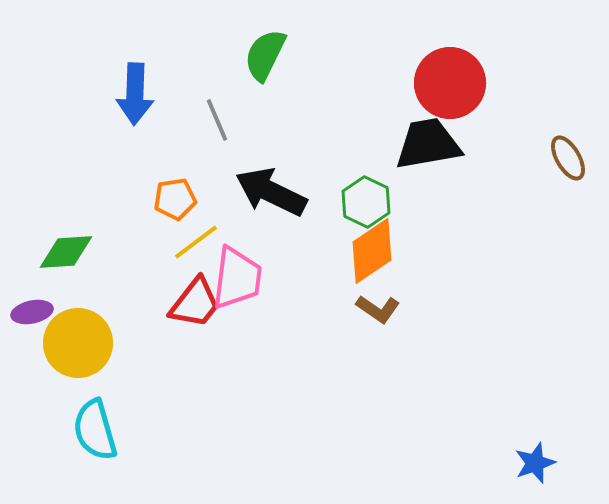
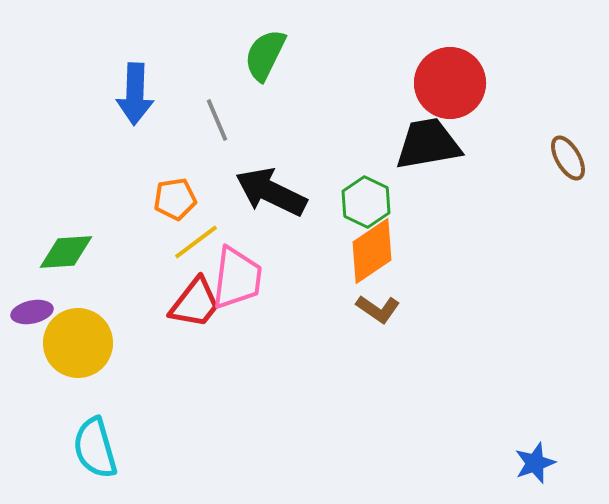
cyan semicircle: moved 18 px down
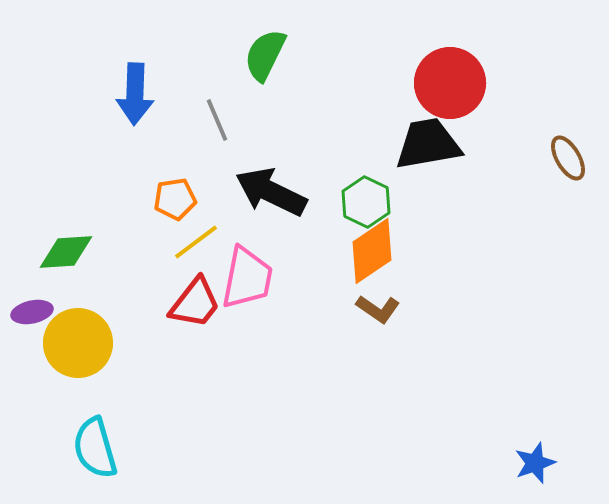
pink trapezoid: moved 10 px right; rotated 4 degrees clockwise
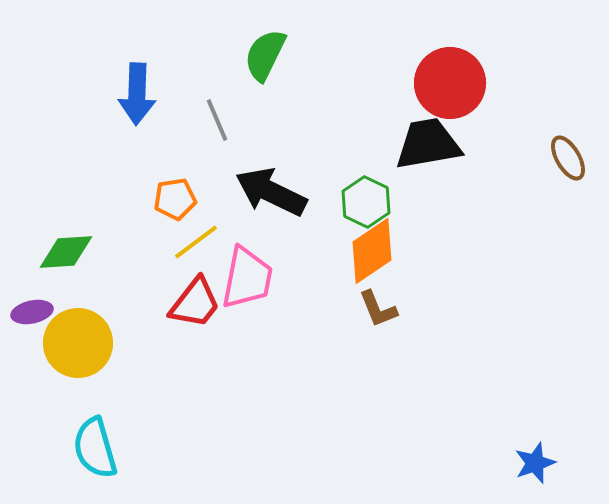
blue arrow: moved 2 px right
brown L-shape: rotated 33 degrees clockwise
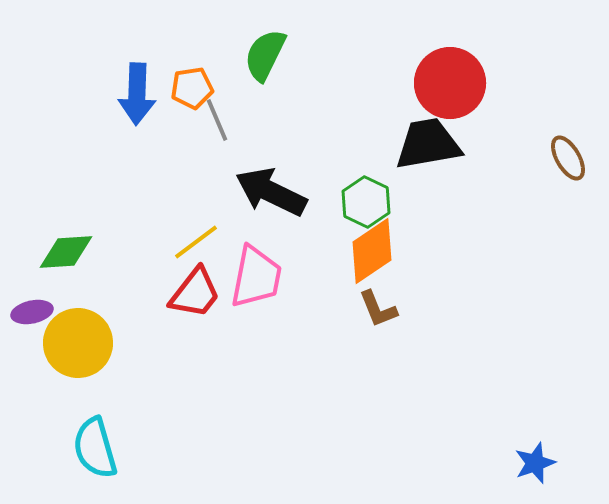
orange pentagon: moved 17 px right, 111 px up
pink trapezoid: moved 9 px right, 1 px up
red trapezoid: moved 10 px up
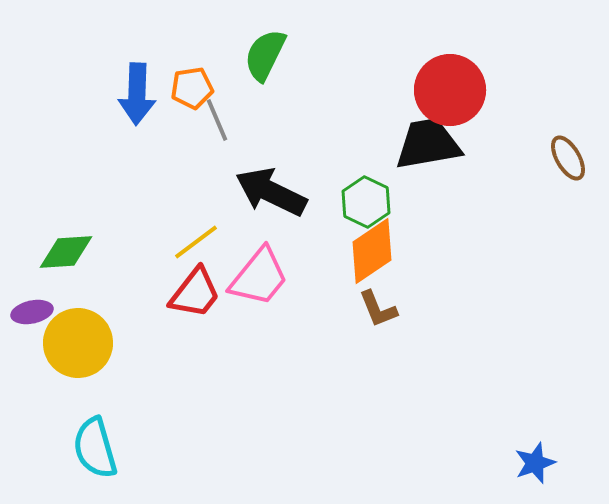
red circle: moved 7 px down
pink trapezoid: moved 3 px right; rotated 28 degrees clockwise
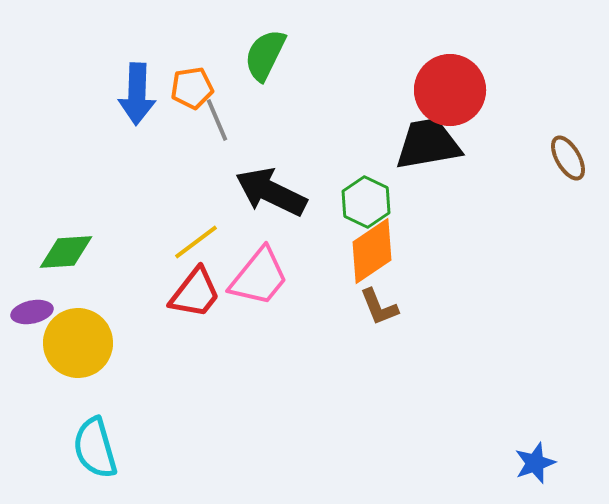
brown L-shape: moved 1 px right, 2 px up
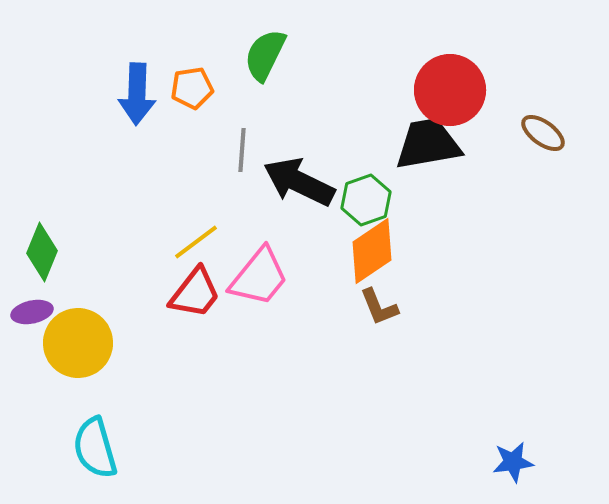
gray line: moved 25 px right, 30 px down; rotated 27 degrees clockwise
brown ellipse: moved 25 px left, 25 px up; rotated 24 degrees counterclockwise
black arrow: moved 28 px right, 10 px up
green hexagon: moved 2 px up; rotated 15 degrees clockwise
green diamond: moved 24 px left; rotated 64 degrees counterclockwise
blue star: moved 22 px left, 1 px up; rotated 12 degrees clockwise
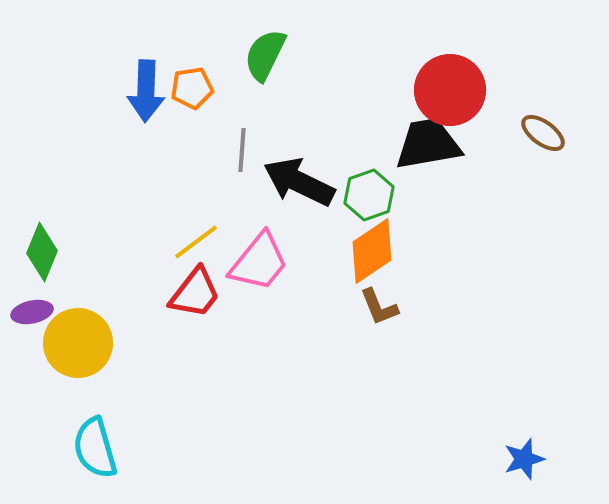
blue arrow: moved 9 px right, 3 px up
green hexagon: moved 3 px right, 5 px up
pink trapezoid: moved 15 px up
blue star: moved 11 px right, 3 px up; rotated 9 degrees counterclockwise
